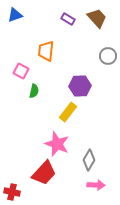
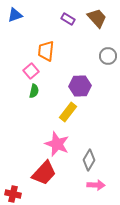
pink square: moved 10 px right; rotated 21 degrees clockwise
red cross: moved 1 px right, 2 px down
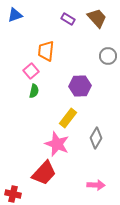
yellow rectangle: moved 6 px down
gray diamond: moved 7 px right, 22 px up
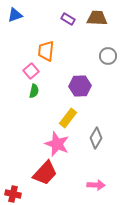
brown trapezoid: rotated 45 degrees counterclockwise
red trapezoid: moved 1 px right
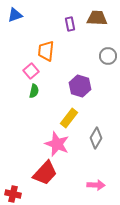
purple rectangle: moved 2 px right, 5 px down; rotated 48 degrees clockwise
purple hexagon: rotated 20 degrees clockwise
yellow rectangle: moved 1 px right
